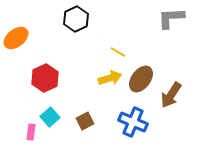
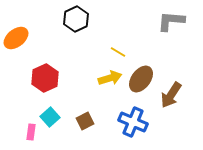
gray L-shape: moved 3 px down; rotated 8 degrees clockwise
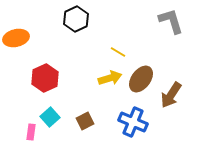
gray L-shape: rotated 68 degrees clockwise
orange ellipse: rotated 25 degrees clockwise
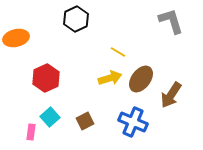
red hexagon: moved 1 px right
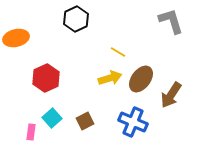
cyan square: moved 2 px right, 1 px down
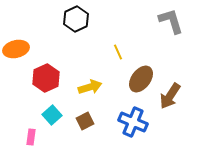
orange ellipse: moved 11 px down
yellow line: rotated 35 degrees clockwise
yellow arrow: moved 20 px left, 9 px down
brown arrow: moved 1 px left, 1 px down
cyan square: moved 3 px up
pink rectangle: moved 5 px down
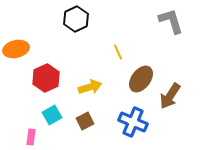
cyan square: rotated 12 degrees clockwise
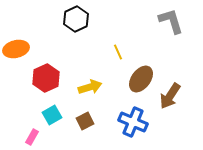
pink rectangle: moved 1 px right; rotated 21 degrees clockwise
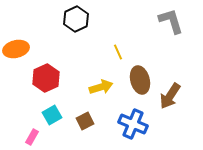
brown ellipse: moved 1 px left, 1 px down; rotated 52 degrees counterclockwise
yellow arrow: moved 11 px right
blue cross: moved 2 px down
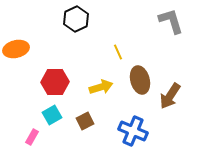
red hexagon: moved 9 px right, 4 px down; rotated 24 degrees clockwise
blue cross: moved 7 px down
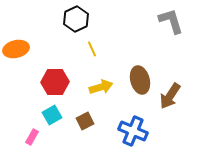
yellow line: moved 26 px left, 3 px up
